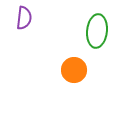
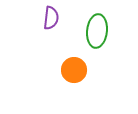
purple semicircle: moved 27 px right
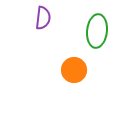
purple semicircle: moved 8 px left
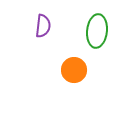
purple semicircle: moved 8 px down
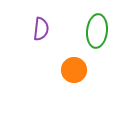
purple semicircle: moved 2 px left, 3 px down
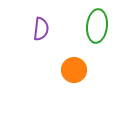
green ellipse: moved 5 px up
